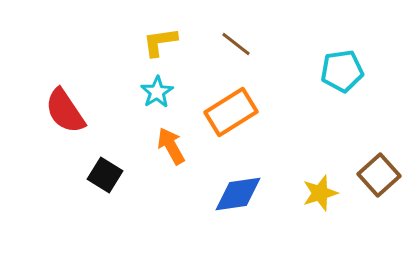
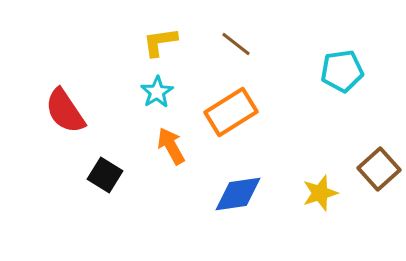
brown square: moved 6 px up
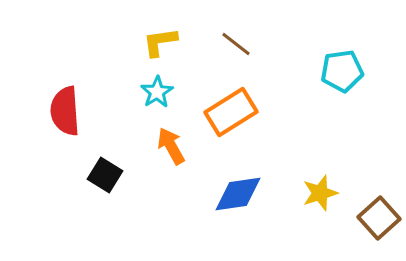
red semicircle: rotated 30 degrees clockwise
brown square: moved 49 px down
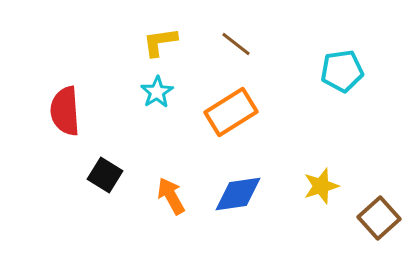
orange arrow: moved 50 px down
yellow star: moved 1 px right, 7 px up
